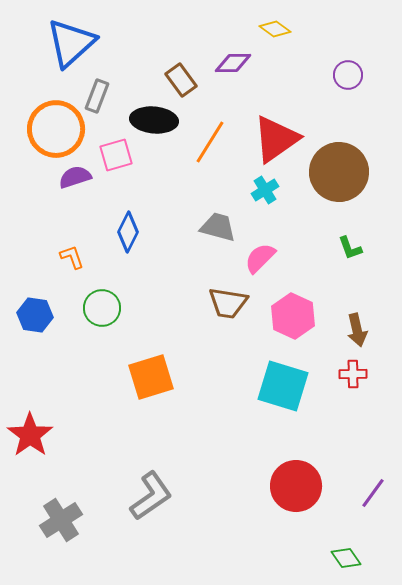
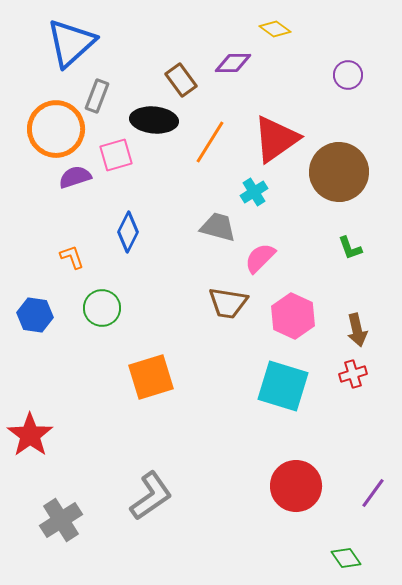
cyan cross: moved 11 px left, 2 px down
red cross: rotated 16 degrees counterclockwise
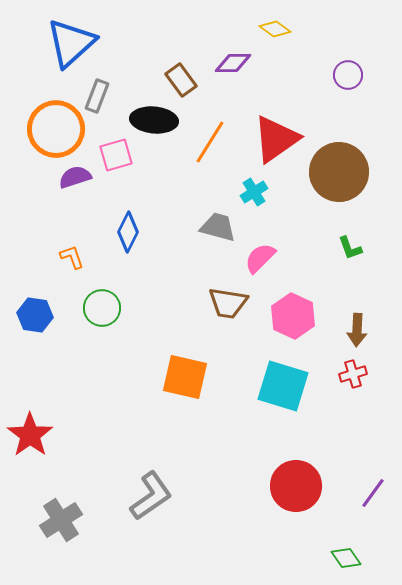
brown arrow: rotated 16 degrees clockwise
orange square: moved 34 px right; rotated 30 degrees clockwise
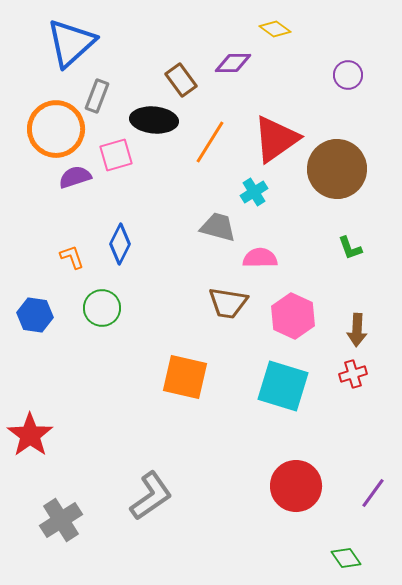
brown circle: moved 2 px left, 3 px up
blue diamond: moved 8 px left, 12 px down
pink semicircle: rotated 44 degrees clockwise
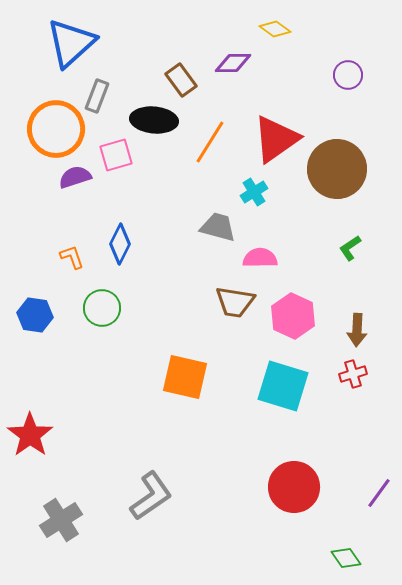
green L-shape: rotated 76 degrees clockwise
brown trapezoid: moved 7 px right, 1 px up
red circle: moved 2 px left, 1 px down
purple line: moved 6 px right
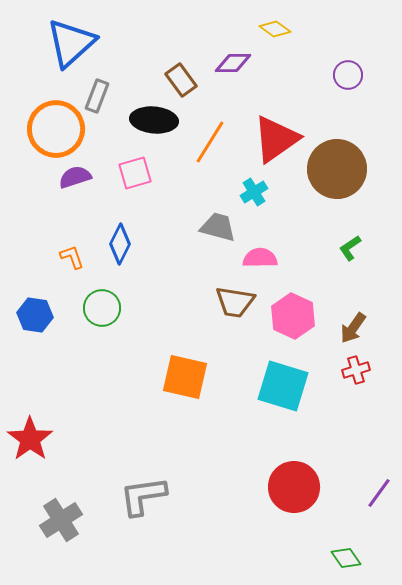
pink square: moved 19 px right, 18 px down
brown arrow: moved 4 px left, 2 px up; rotated 32 degrees clockwise
red cross: moved 3 px right, 4 px up
red star: moved 4 px down
gray L-shape: moved 8 px left; rotated 153 degrees counterclockwise
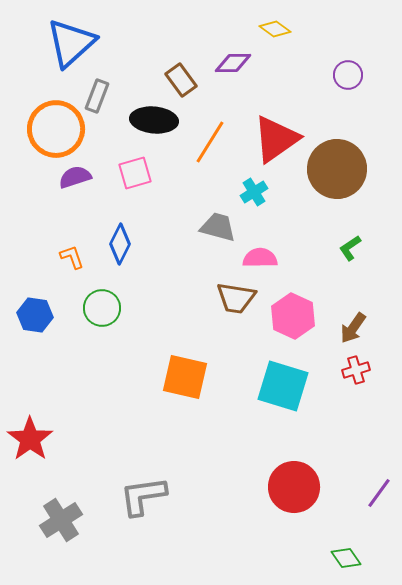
brown trapezoid: moved 1 px right, 4 px up
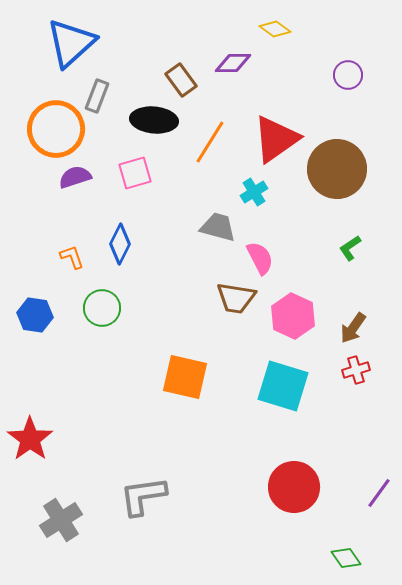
pink semicircle: rotated 64 degrees clockwise
